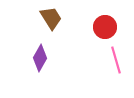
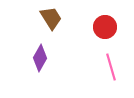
pink line: moved 5 px left, 7 px down
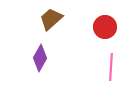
brown trapezoid: moved 1 px down; rotated 100 degrees counterclockwise
pink line: rotated 20 degrees clockwise
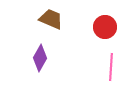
brown trapezoid: rotated 65 degrees clockwise
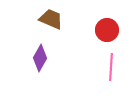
red circle: moved 2 px right, 3 px down
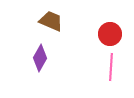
brown trapezoid: moved 2 px down
red circle: moved 3 px right, 4 px down
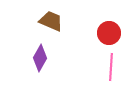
red circle: moved 1 px left, 1 px up
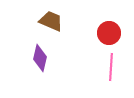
purple diamond: rotated 16 degrees counterclockwise
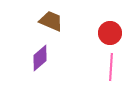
red circle: moved 1 px right
purple diamond: rotated 36 degrees clockwise
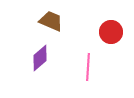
red circle: moved 1 px right, 1 px up
pink line: moved 23 px left
